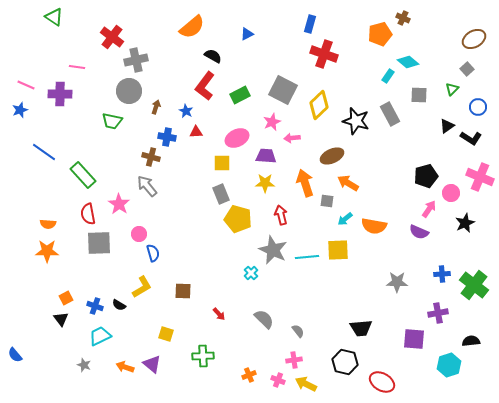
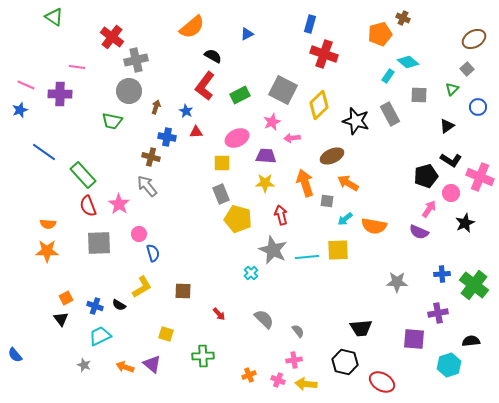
black L-shape at (471, 138): moved 20 px left, 22 px down
red semicircle at (88, 214): moved 8 px up; rotated 10 degrees counterclockwise
yellow arrow at (306, 384): rotated 20 degrees counterclockwise
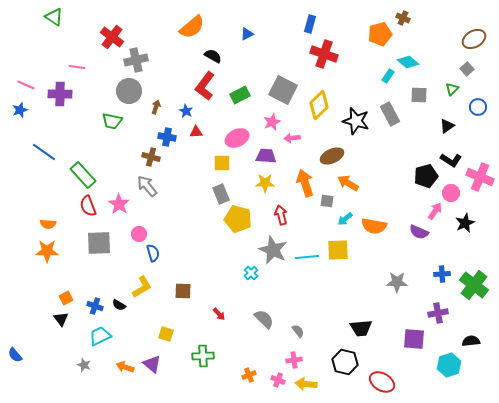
pink arrow at (429, 209): moved 6 px right, 2 px down
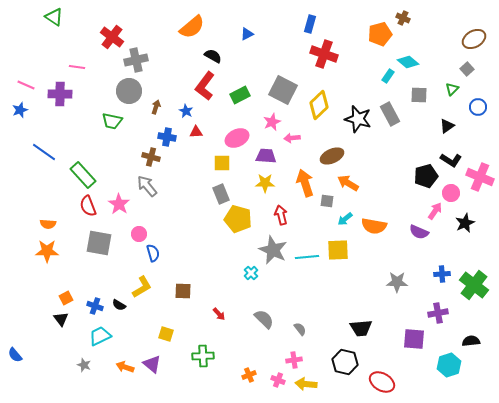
black star at (356, 121): moved 2 px right, 2 px up
gray square at (99, 243): rotated 12 degrees clockwise
gray semicircle at (298, 331): moved 2 px right, 2 px up
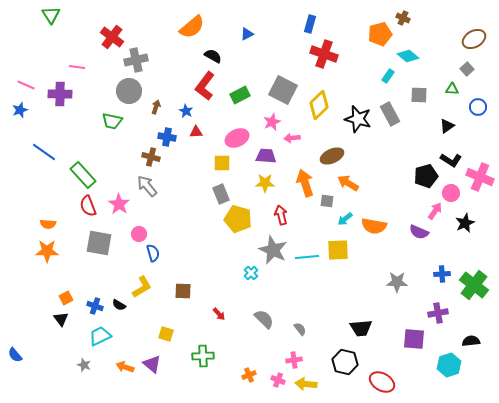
green triangle at (54, 17): moved 3 px left, 2 px up; rotated 24 degrees clockwise
cyan diamond at (408, 62): moved 6 px up
green triangle at (452, 89): rotated 48 degrees clockwise
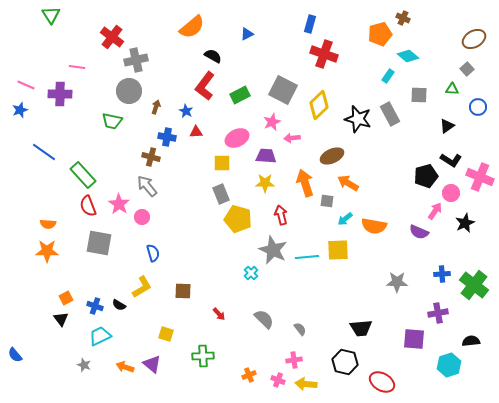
pink circle at (139, 234): moved 3 px right, 17 px up
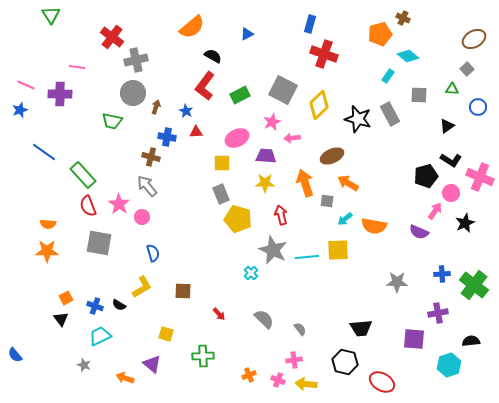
gray circle at (129, 91): moved 4 px right, 2 px down
orange arrow at (125, 367): moved 11 px down
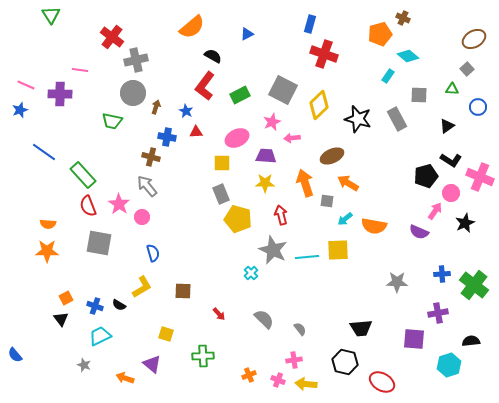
pink line at (77, 67): moved 3 px right, 3 px down
gray rectangle at (390, 114): moved 7 px right, 5 px down
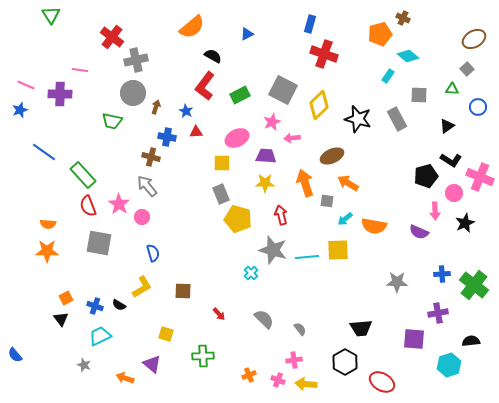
pink circle at (451, 193): moved 3 px right
pink arrow at (435, 211): rotated 144 degrees clockwise
gray star at (273, 250): rotated 8 degrees counterclockwise
black hexagon at (345, 362): rotated 15 degrees clockwise
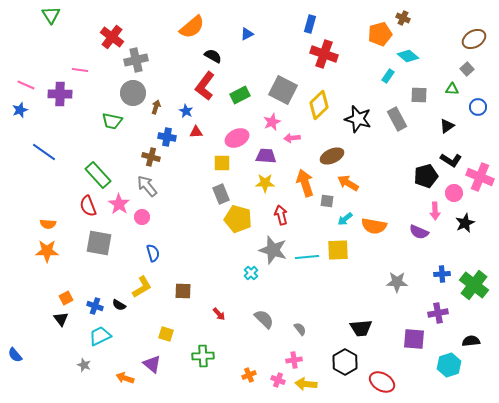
green rectangle at (83, 175): moved 15 px right
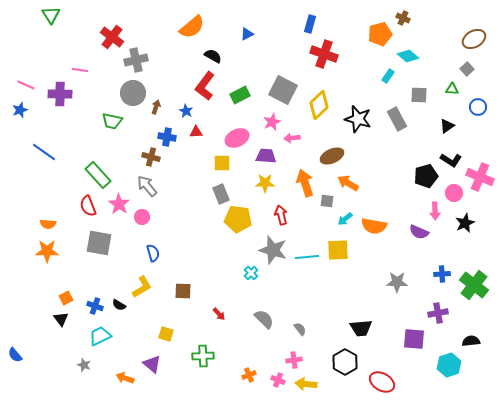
yellow pentagon at (238, 219): rotated 8 degrees counterclockwise
